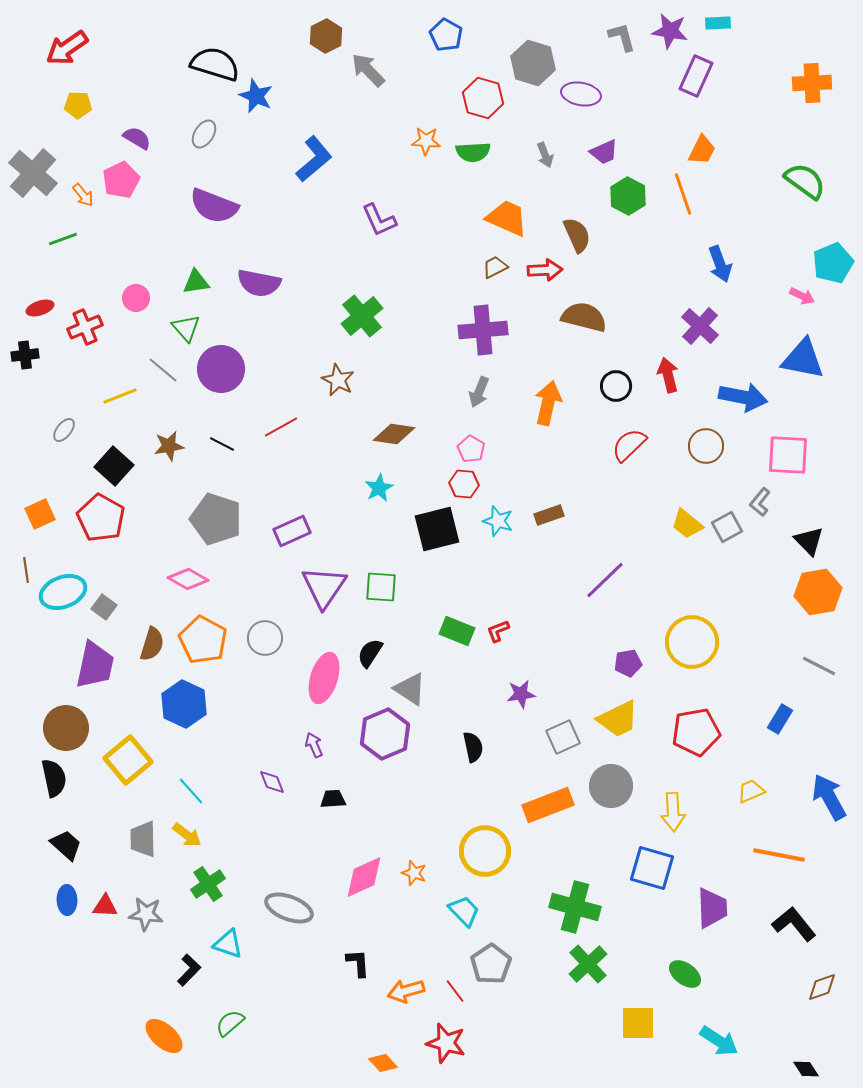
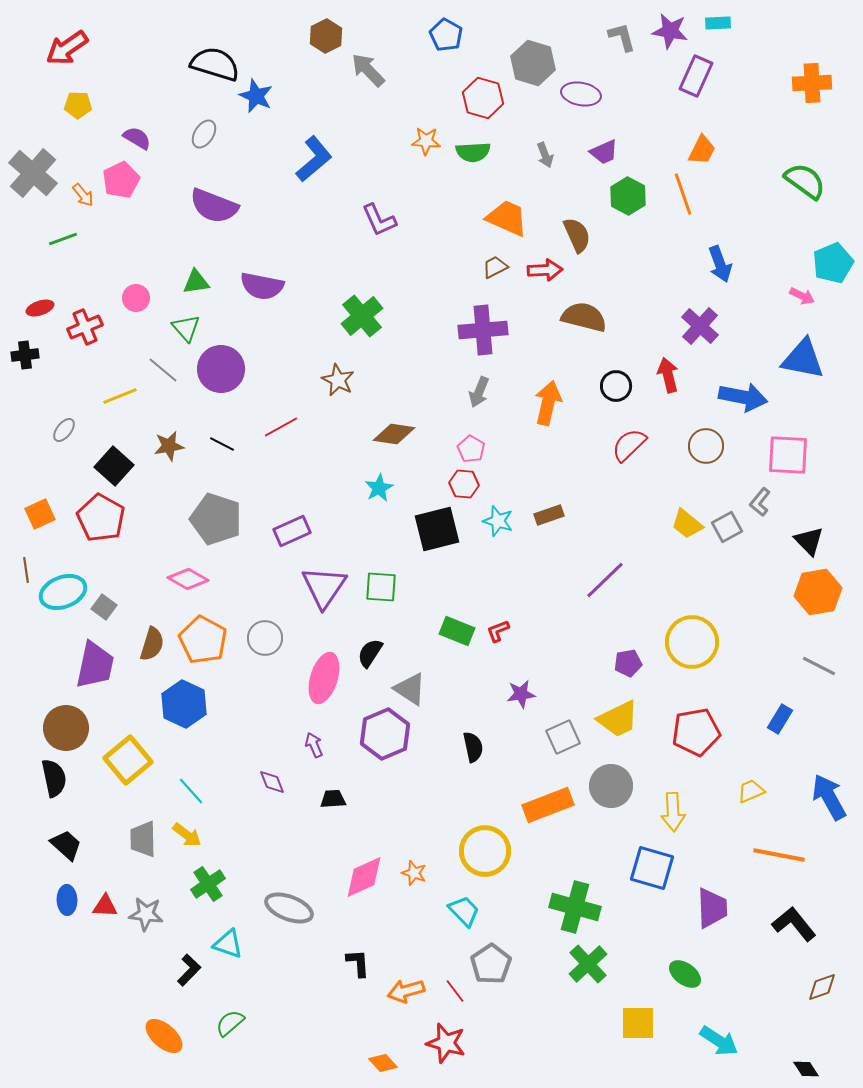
purple semicircle at (259, 283): moved 3 px right, 3 px down
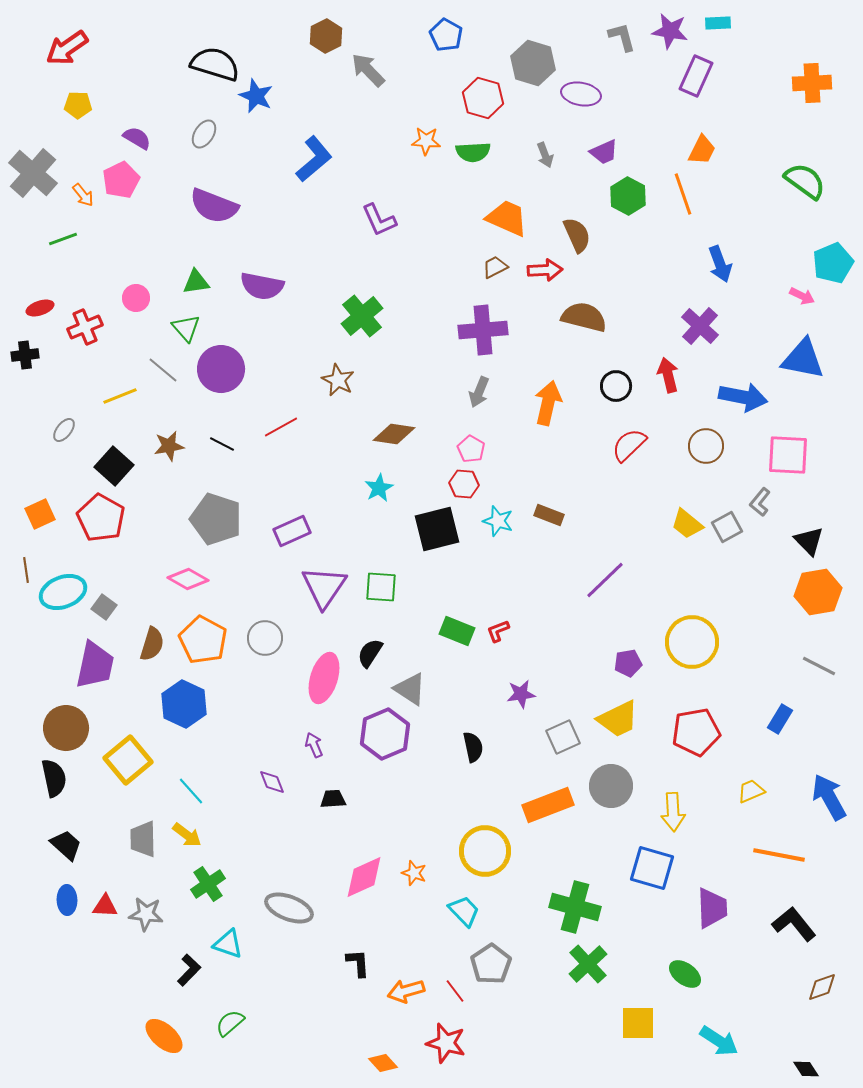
brown rectangle at (549, 515): rotated 40 degrees clockwise
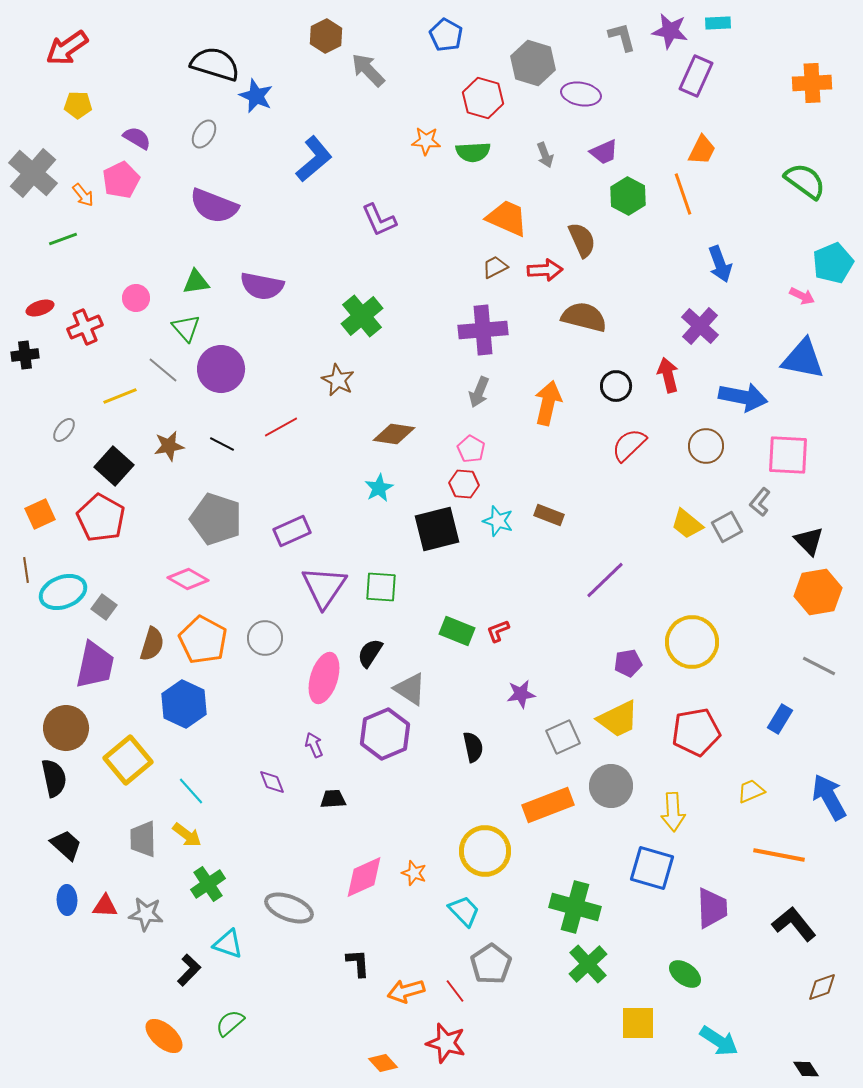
brown semicircle at (577, 235): moved 5 px right, 5 px down
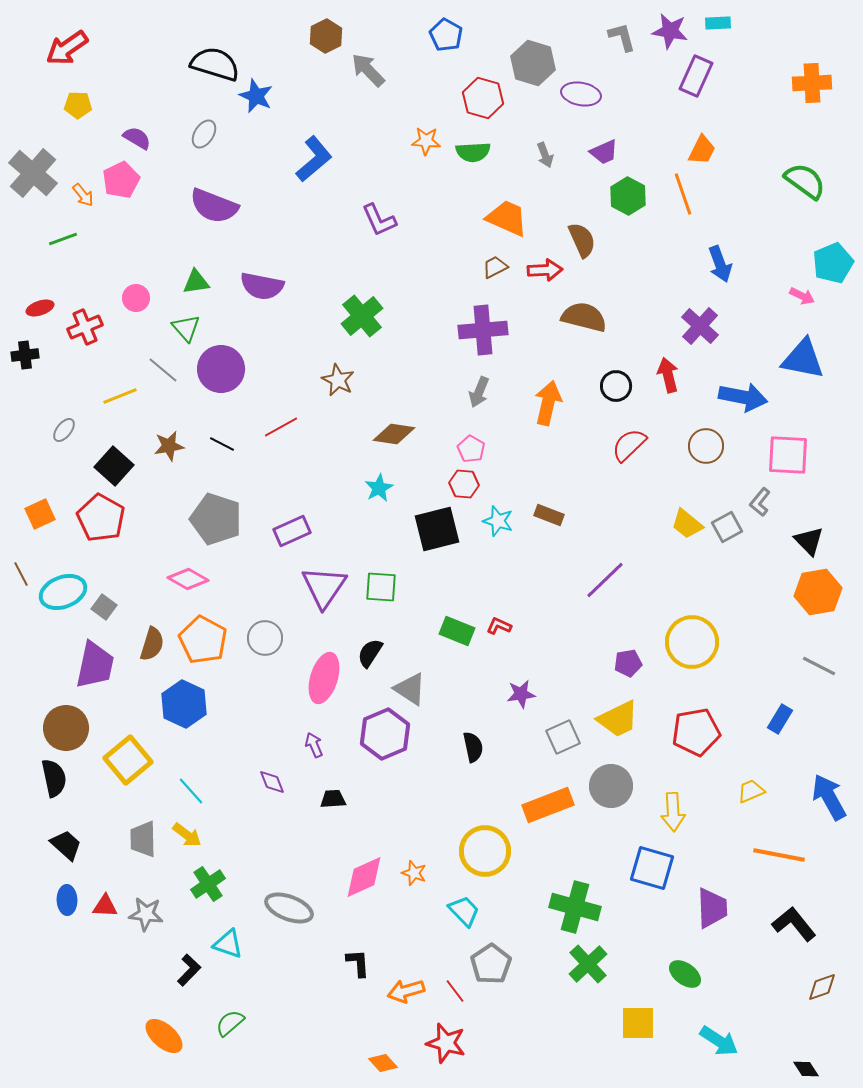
brown line at (26, 570): moved 5 px left, 4 px down; rotated 20 degrees counterclockwise
red L-shape at (498, 631): moved 1 px right, 5 px up; rotated 45 degrees clockwise
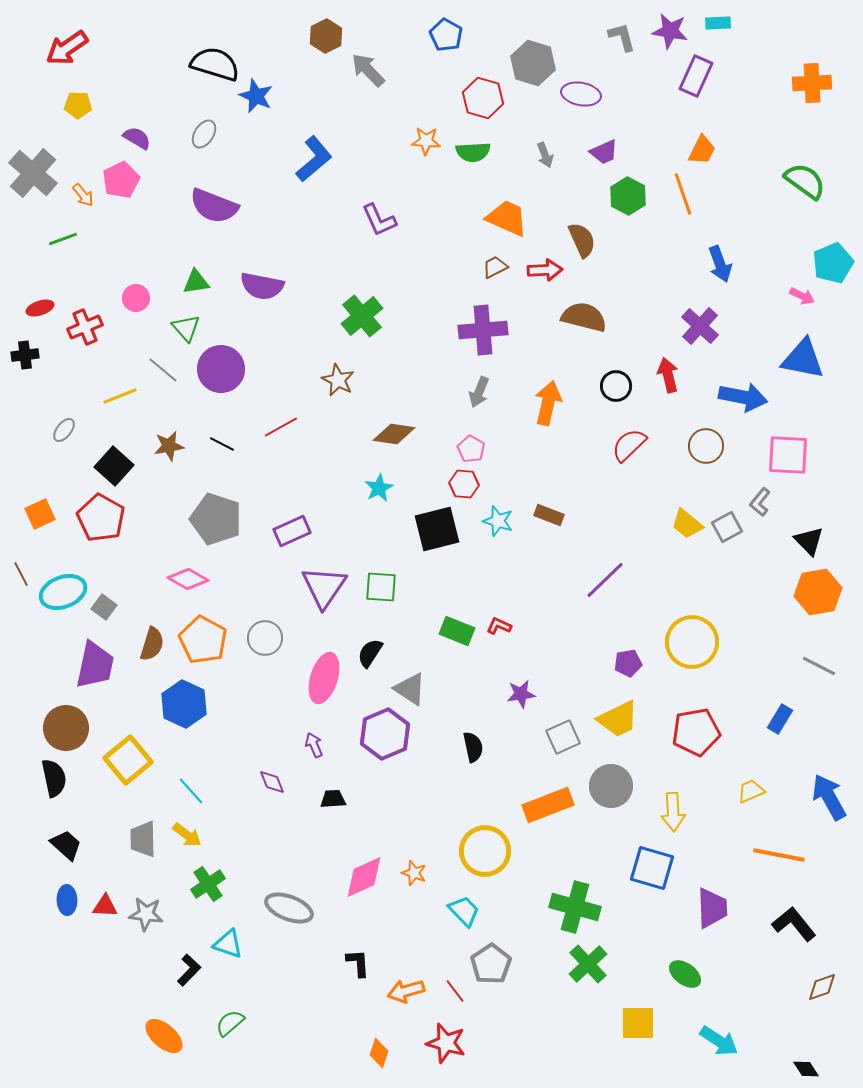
orange diamond at (383, 1063): moved 4 px left, 10 px up; rotated 60 degrees clockwise
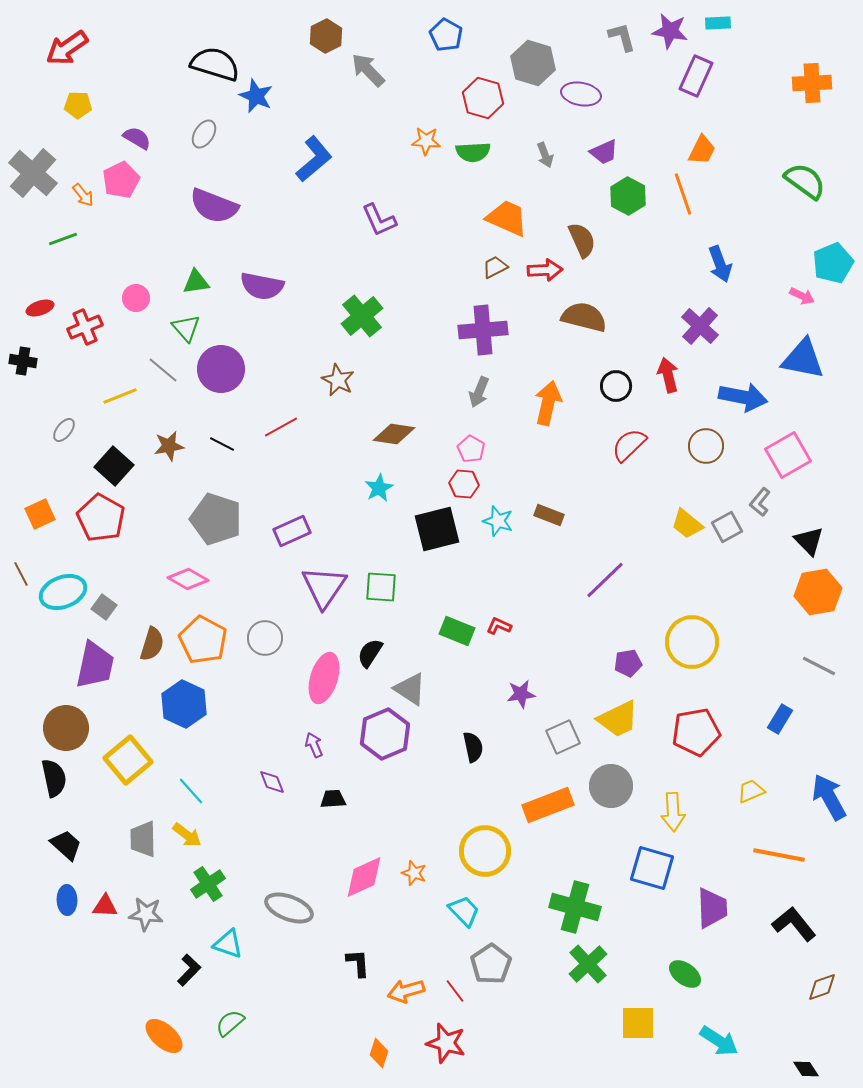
black cross at (25, 355): moved 2 px left, 6 px down; rotated 16 degrees clockwise
pink square at (788, 455): rotated 33 degrees counterclockwise
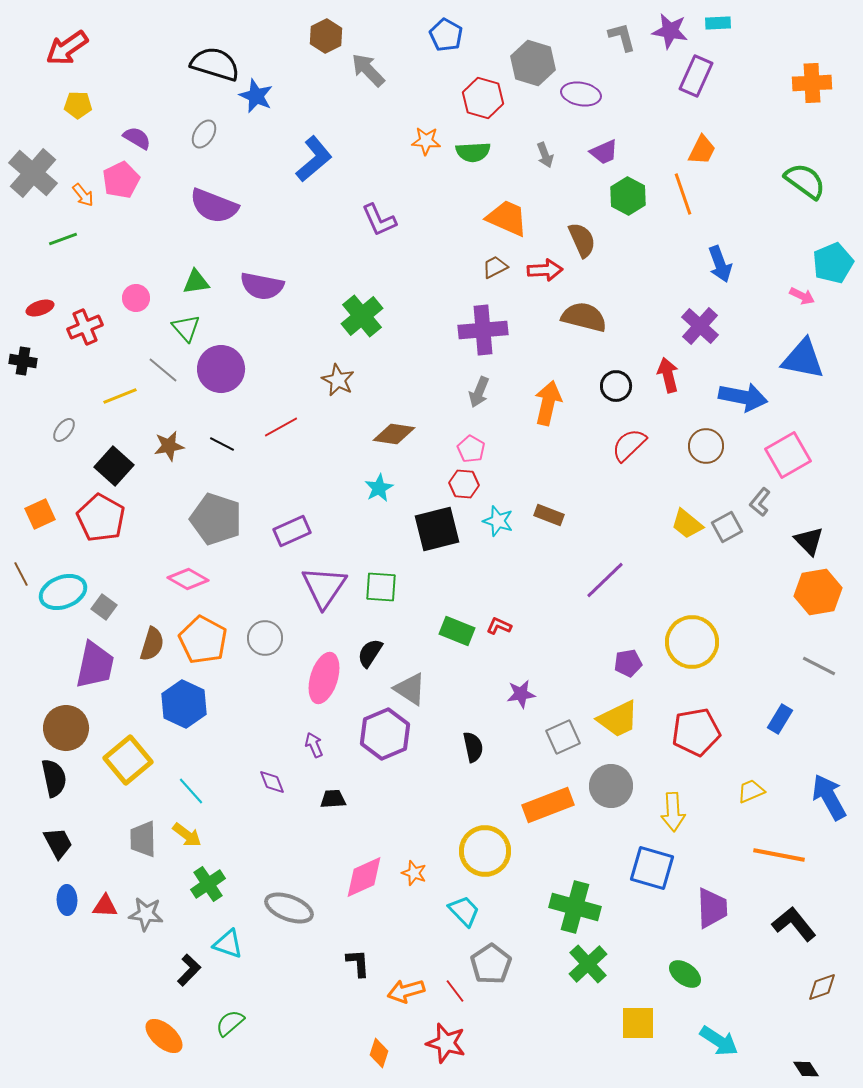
black trapezoid at (66, 845): moved 8 px left, 2 px up; rotated 20 degrees clockwise
